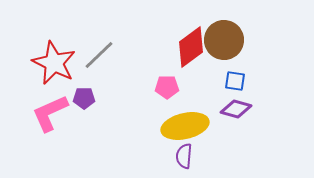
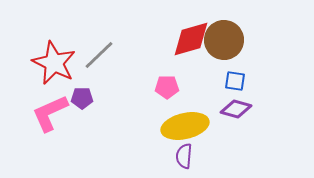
red diamond: moved 8 px up; rotated 21 degrees clockwise
purple pentagon: moved 2 px left
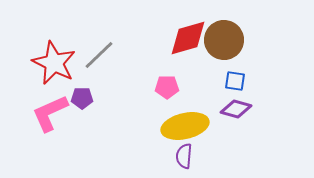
red diamond: moved 3 px left, 1 px up
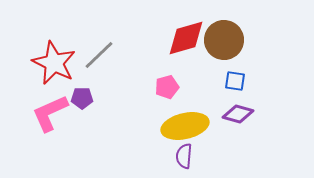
red diamond: moved 2 px left
pink pentagon: rotated 15 degrees counterclockwise
purple diamond: moved 2 px right, 5 px down
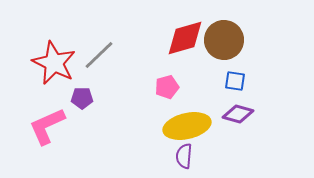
red diamond: moved 1 px left
pink L-shape: moved 3 px left, 13 px down
yellow ellipse: moved 2 px right
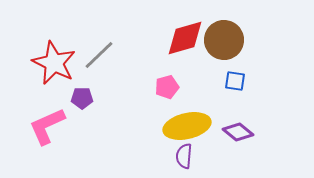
purple diamond: moved 18 px down; rotated 24 degrees clockwise
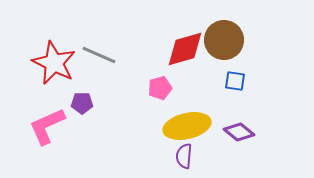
red diamond: moved 11 px down
gray line: rotated 68 degrees clockwise
pink pentagon: moved 7 px left, 1 px down
purple pentagon: moved 5 px down
purple diamond: moved 1 px right
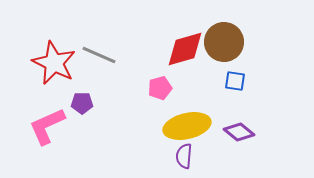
brown circle: moved 2 px down
